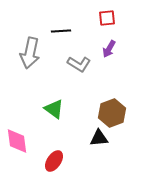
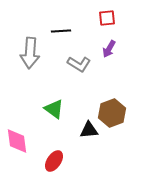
gray arrow: rotated 8 degrees counterclockwise
black triangle: moved 10 px left, 8 px up
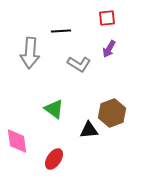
red ellipse: moved 2 px up
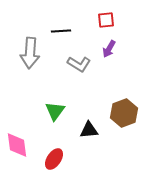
red square: moved 1 px left, 2 px down
green triangle: moved 1 px right, 2 px down; rotated 30 degrees clockwise
brown hexagon: moved 12 px right
pink diamond: moved 4 px down
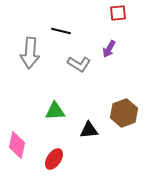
red square: moved 12 px right, 7 px up
black line: rotated 18 degrees clockwise
green triangle: rotated 50 degrees clockwise
pink diamond: rotated 20 degrees clockwise
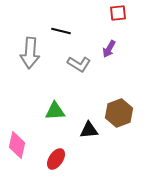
brown hexagon: moved 5 px left
red ellipse: moved 2 px right
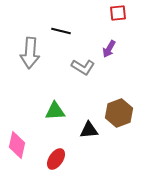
gray L-shape: moved 4 px right, 3 px down
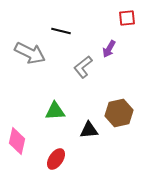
red square: moved 9 px right, 5 px down
gray arrow: rotated 68 degrees counterclockwise
gray L-shape: rotated 110 degrees clockwise
brown hexagon: rotated 8 degrees clockwise
pink diamond: moved 4 px up
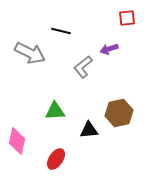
purple arrow: rotated 42 degrees clockwise
